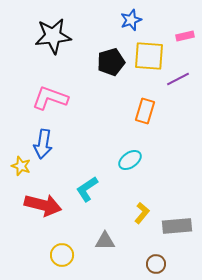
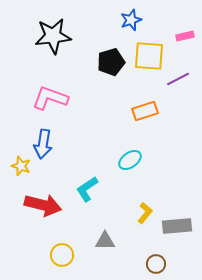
orange rectangle: rotated 55 degrees clockwise
yellow L-shape: moved 3 px right
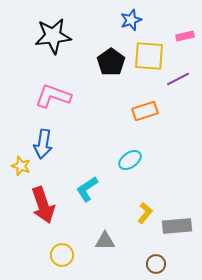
black pentagon: rotated 20 degrees counterclockwise
pink L-shape: moved 3 px right, 2 px up
red arrow: rotated 57 degrees clockwise
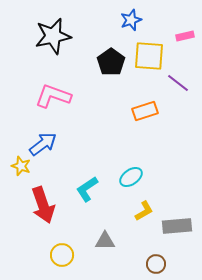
black star: rotated 6 degrees counterclockwise
purple line: moved 4 px down; rotated 65 degrees clockwise
blue arrow: rotated 136 degrees counterclockwise
cyan ellipse: moved 1 px right, 17 px down
yellow L-shape: moved 1 px left, 2 px up; rotated 20 degrees clockwise
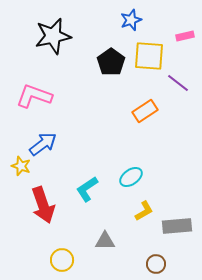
pink L-shape: moved 19 px left
orange rectangle: rotated 15 degrees counterclockwise
yellow circle: moved 5 px down
